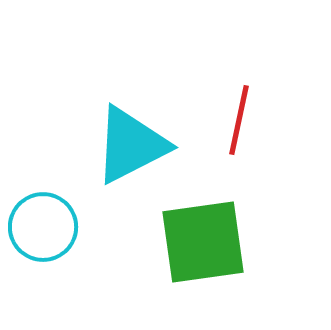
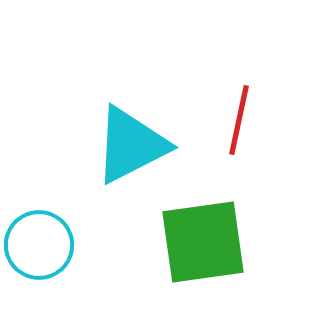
cyan circle: moved 4 px left, 18 px down
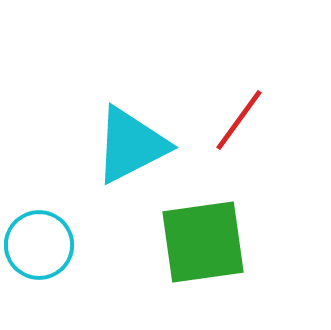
red line: rotated 24 degrees clockwise
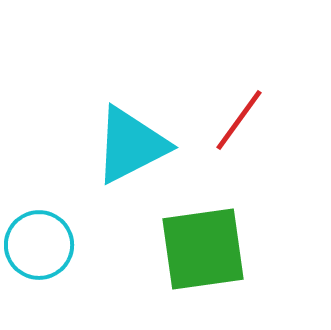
green square: moved 7 px down
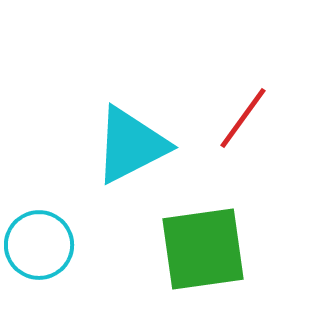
red line: moved 4 px right, 2 px up
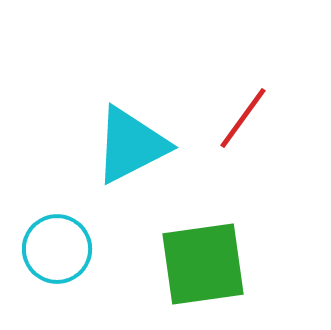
cyan circle: moved 18 px right, 4 px down
green square: moved 15 px down
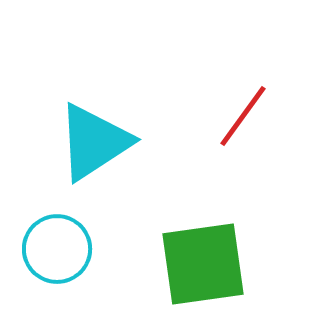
red line: moved 2 px up
cyan triangle: moved 37 px left, 3 px up; rotated 6 degrees counterclockwise
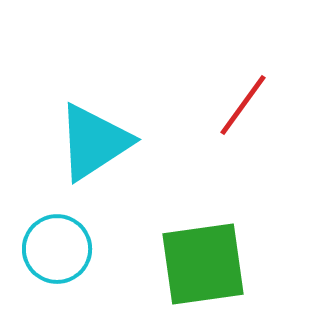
red line: moved 11 px up
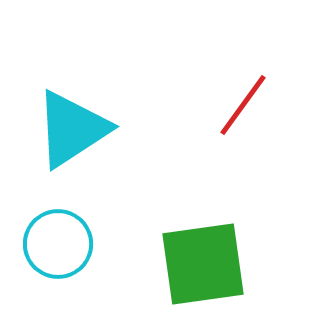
cyan triangle: moved 22 px left, 13 px up
cyan circle: moved 1 px right, 5 px up
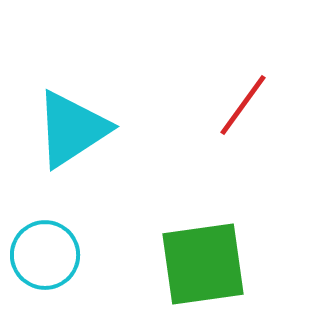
cyan circle: moved 13 px left, 11 px down
